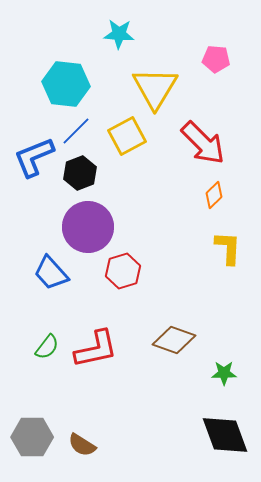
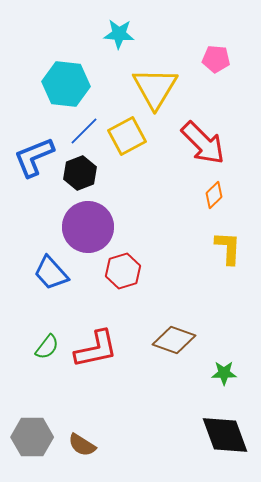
blue line: moved 8 px right
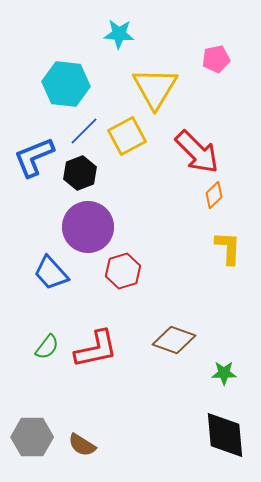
pink pentagon: rotated 16 degrees counterclockwise
red arrow: moved 6 px left, 9 px down
black diamond: rotated 15 degrees clockwise
